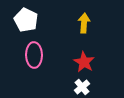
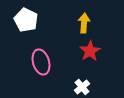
pink ellipse: moved 7 px right, 7 px down; rotated 15 degrees counterclockwise
red star: moved 6 px right, 11 px up; rotated 10 degrees clockwise
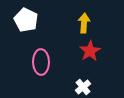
pink ellipse: rotated 15 degrees clockwise
white cross: moved 1 px right
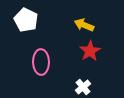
yellow arrow: moved 2 px down; rotated 72 degrees counterclockwise
